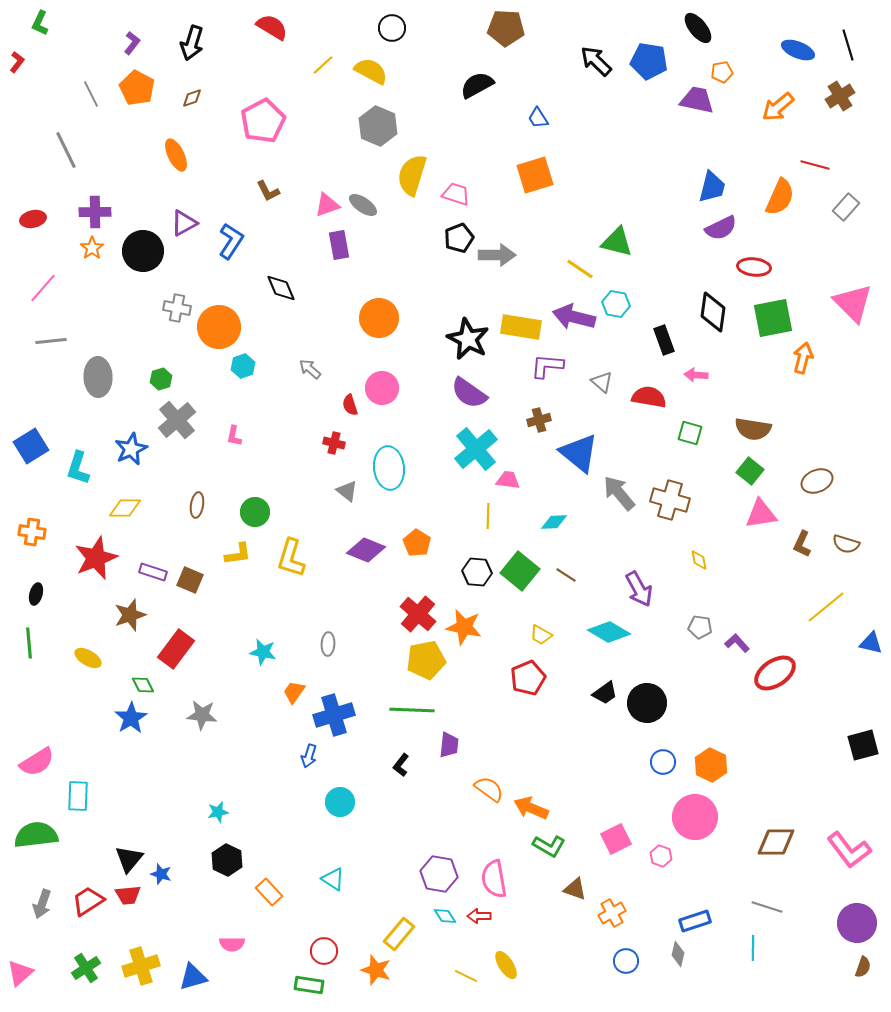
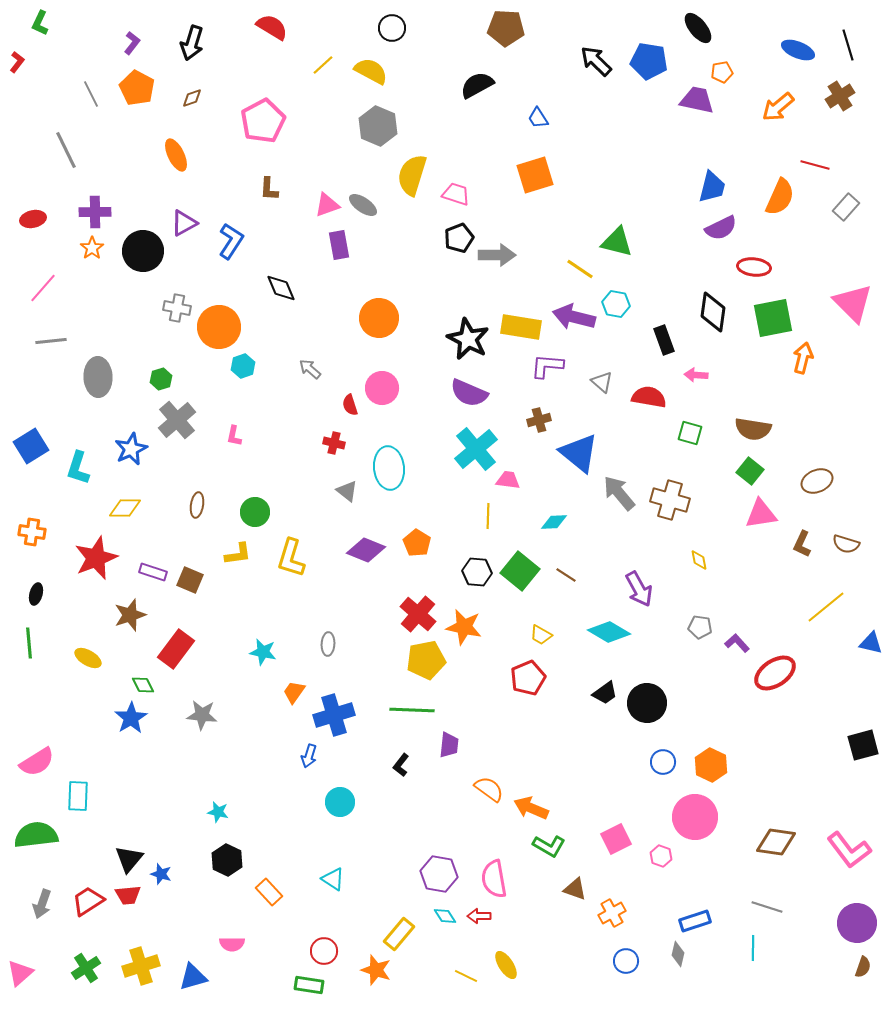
brown L-shape at (268, 191): moved 1 px right, 2 px up; rotated 30 degrees clockwise
purple semicircle at (469, 393): rotated 12 degrees counterclockwise
cyan star at (218, 812): rotated 25 degrees clockwise
brown diamond at (776, 842): rotated 9 degrees clockwise
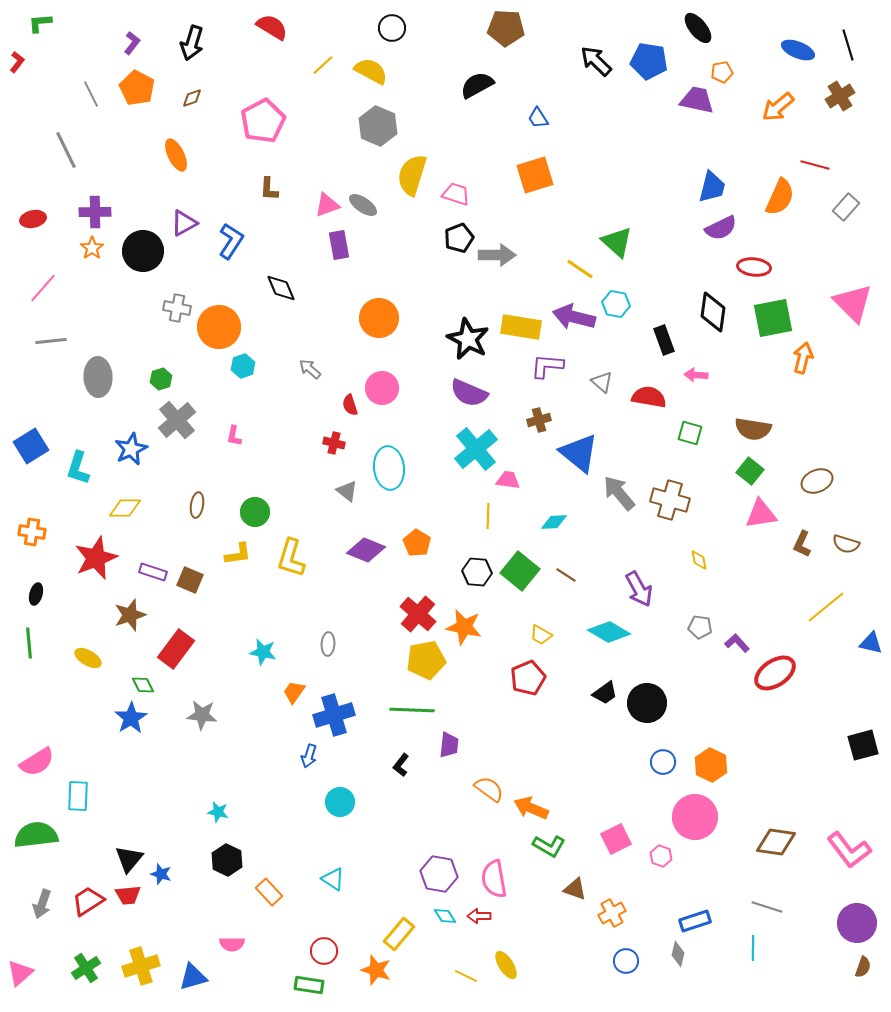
green L-shape at (40, 23): rotated 60 degrees clockwise
green triangle at (617, 242): rotated 28 degrees clockwise
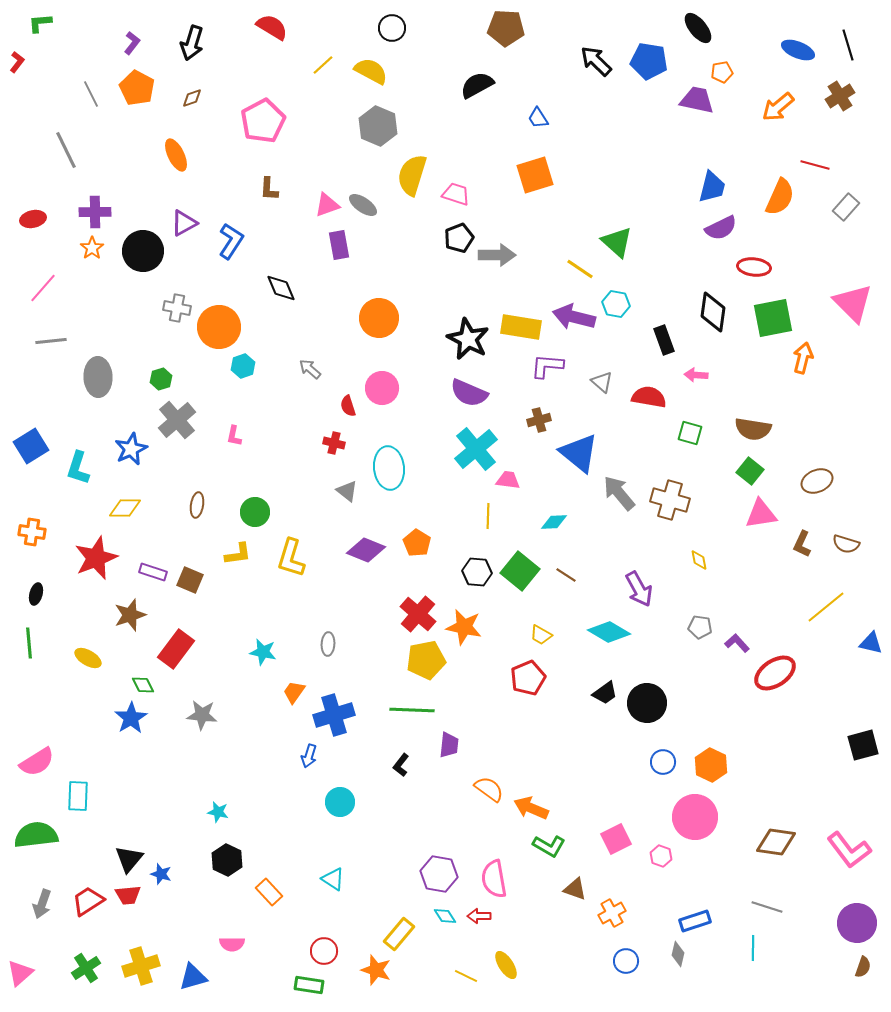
red semicircle at (350, 405): moved 2 px left, 1 px down
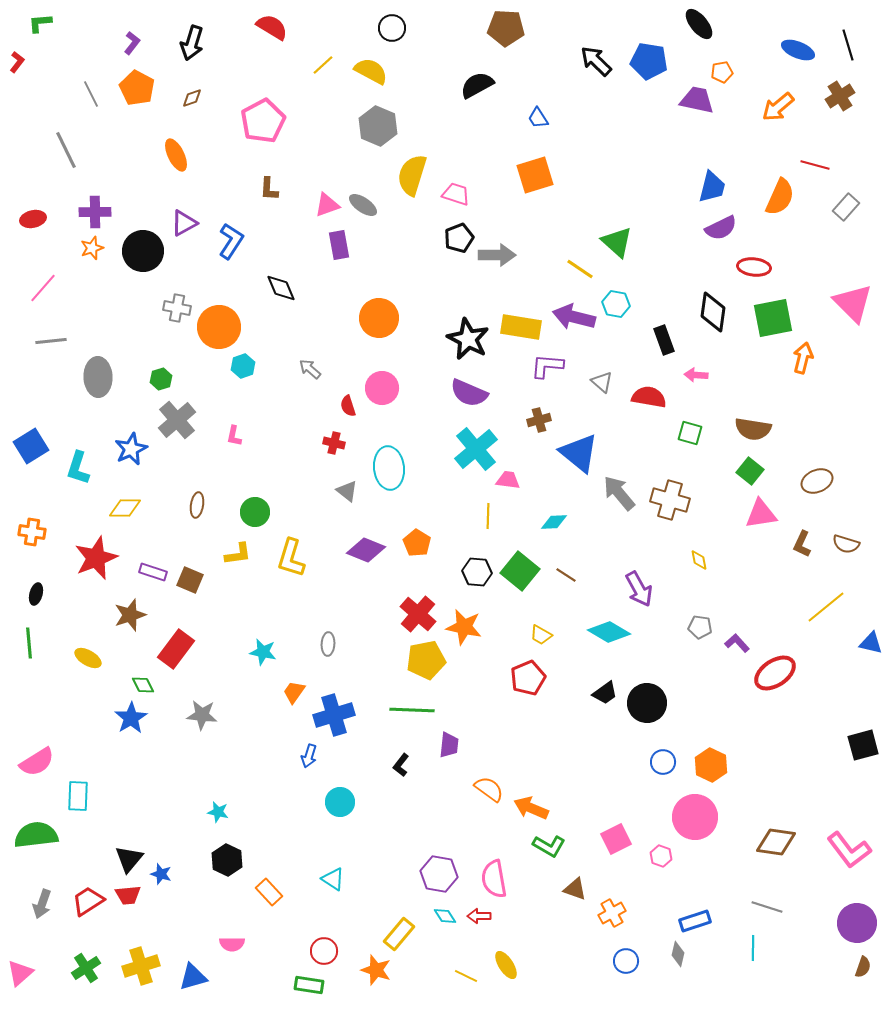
black ellipse at (698, 28): moved 1 px right, 4 px up
orange star at (92, 248): rotated 15 degrees clockwise
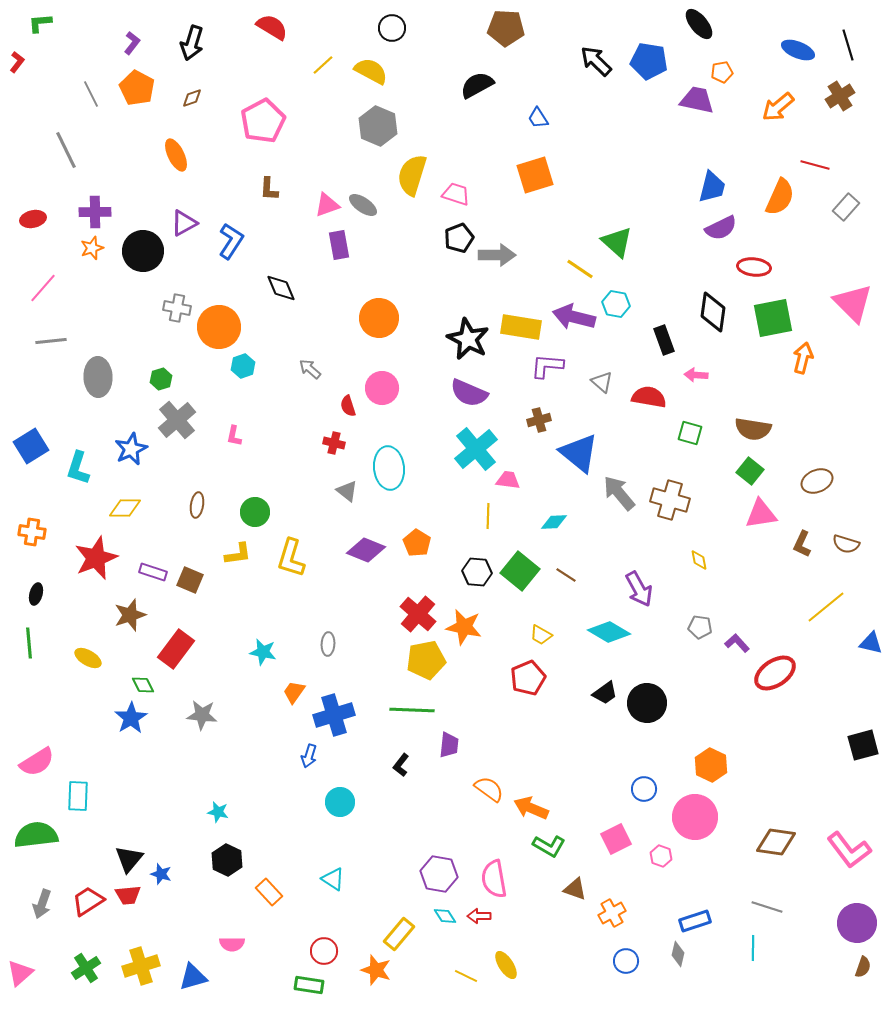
blue circle at (663, 762): moved 19 px left, 27 px down
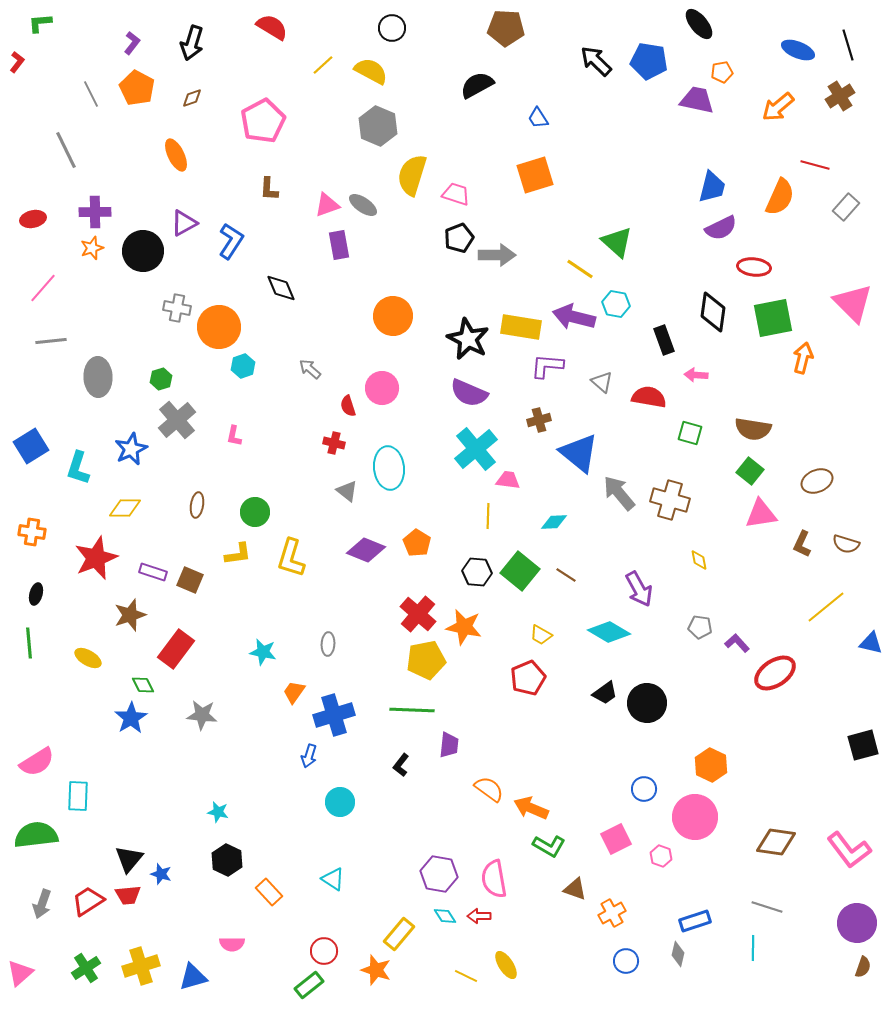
orange circle at (379, 318): moved 14 px right, 2 px up
green rectangle at (309, 985): rotated 48 degrees counterclockwise
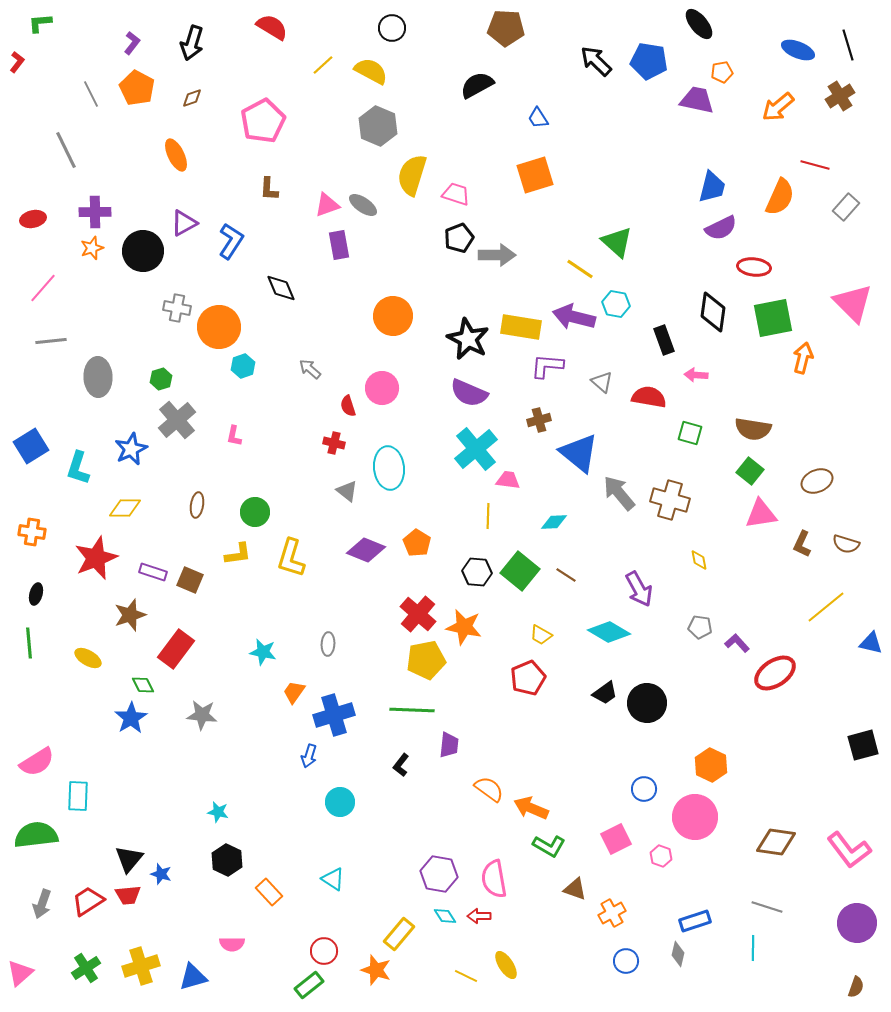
brown semicircle at (863, 967): moved 7 px left, 20 px down
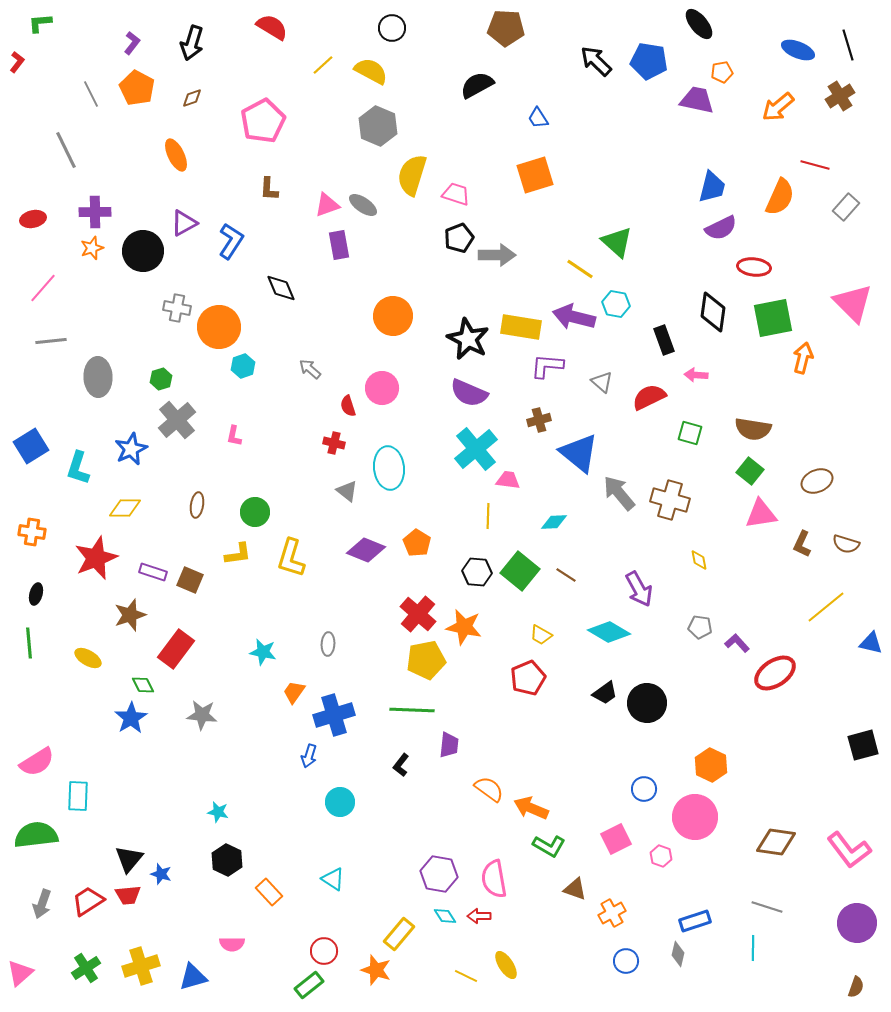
red semicircle at (649, 397): rotated 36 degrees counterclockwise
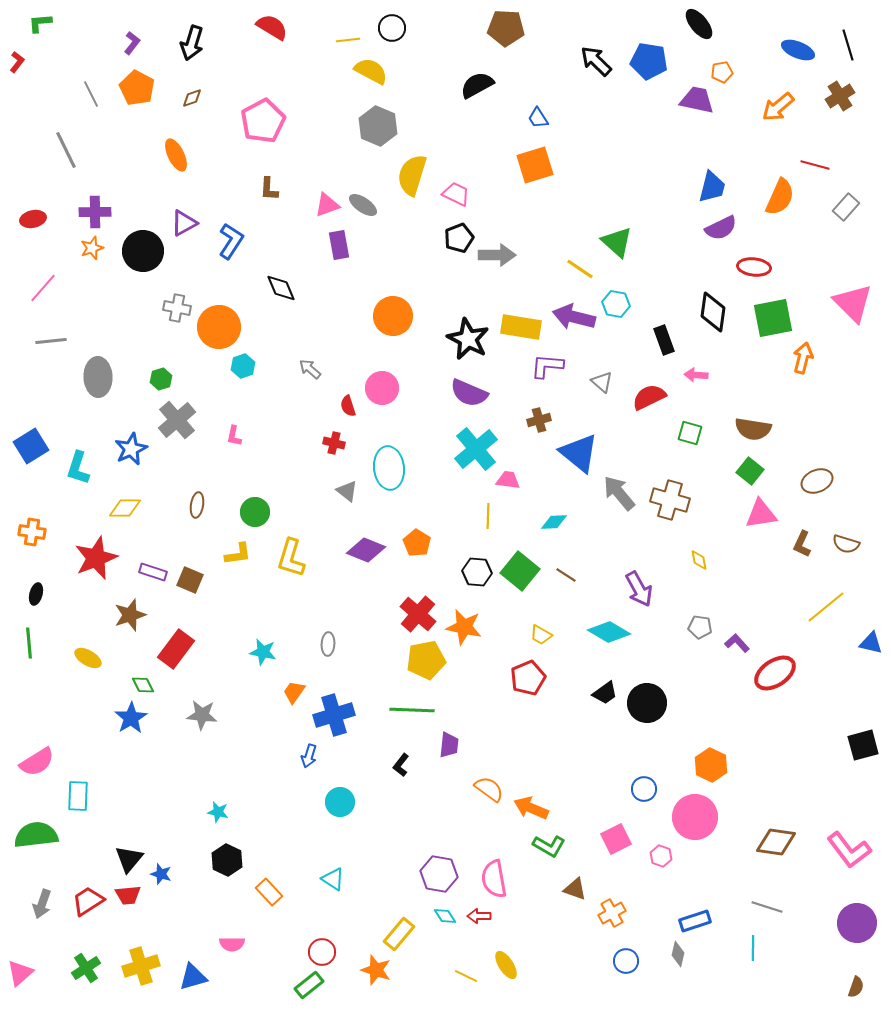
yellow line at (323, 65): moved 25 px right, 25 px up; rotated 35 degrees clockwise
orange square at (535, 175): moved 10 px up
pink trapezoid at (456, 194): rotated 8 degrees clockwise
red circle at (324, 951): moved 2 px left, 1 px down
